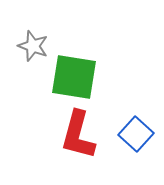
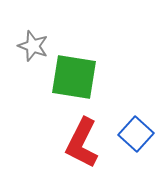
red L-shape: moved 4 px right, 8 px down; rotated 12 degrees clockwise
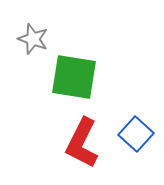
gray star: moved 7 px up
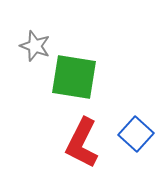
gray star: moved 2 px right, 7 px down
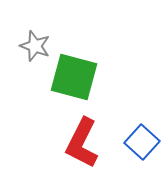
green square: rotated 6 degrees clockwise
blue square: moved 6 px right, 8 px down
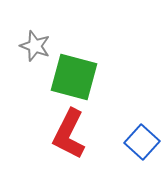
red L-shape: moved 13 px left, 9 px up
